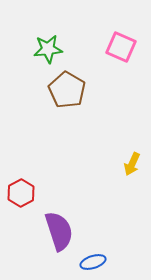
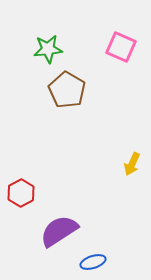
purple semicircle: rotated 105 degrees counterclockwise
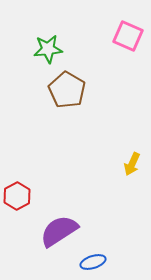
pink square: moved 7 px right, 11 px up
red hexagon: moved 4 px left, 3 px down
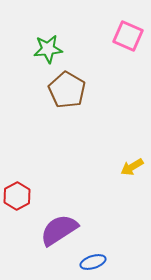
yellow arrow: moved 3 px down; rotated 35 degrees clockwise
purple semicircle: moved 1 px up
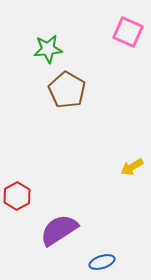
pink square: moved 4 px up
blue ellipse: moved 9 px right
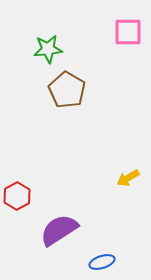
pink square: rotated 24 degrees counterclockwise
yellow arrow: moved 4 px left, 11 px down
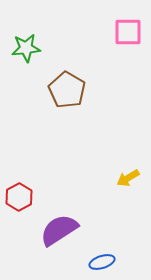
green star: moved 22 px left, 1 px up
red hexagon: moved 2 px right, 1 px down
